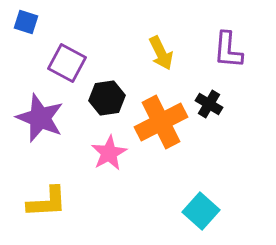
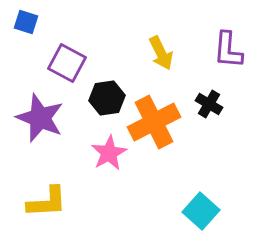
orange cross: moved 7 px left
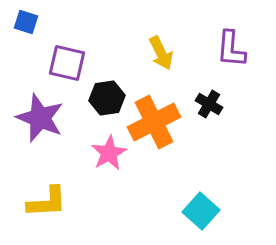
purple L-shape: moved 3 px right, 1 px up
purple square: rotated 15 degrees counterclockwise
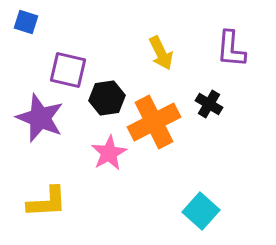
purple square: moved 1 px right, 7 px down
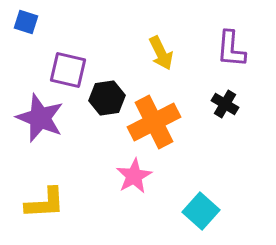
black cross: moved 16 px right
pink star: moved 25 px right, 23 px down
yellow L-shape: moved 2 px left, 1 px down
